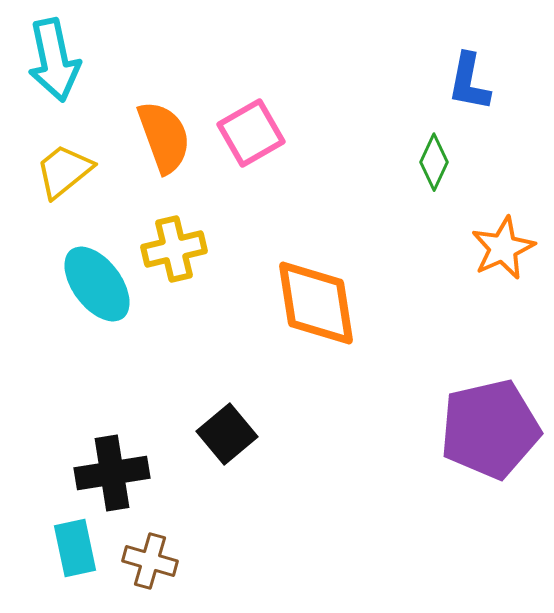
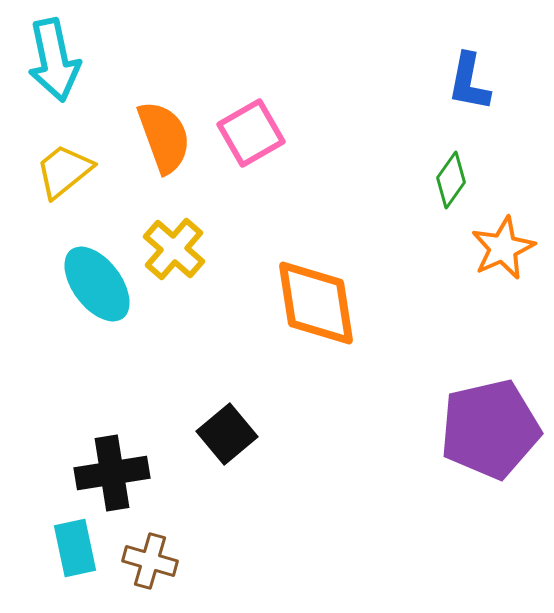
green diamond: moved 17 px right, 18 px down; rotated 10 degrees clockwise
yellow cross: rotated 36 degrees counterclockwise
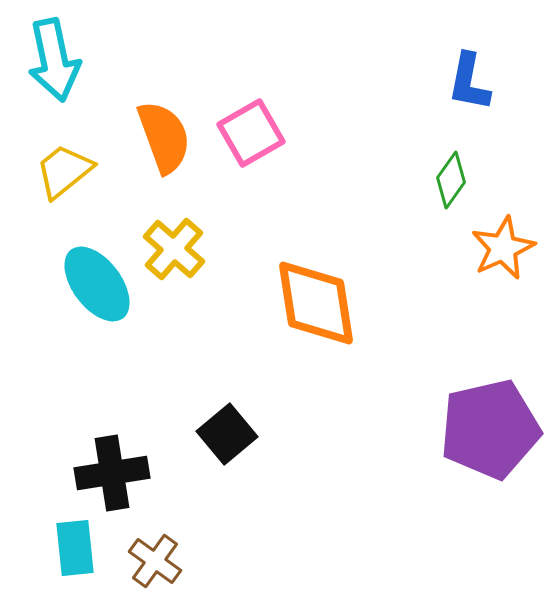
cyan rectangle: rotated 6 degrees clockwise
brown cross: moved 5 px right; rotated 20 degrees clockwise
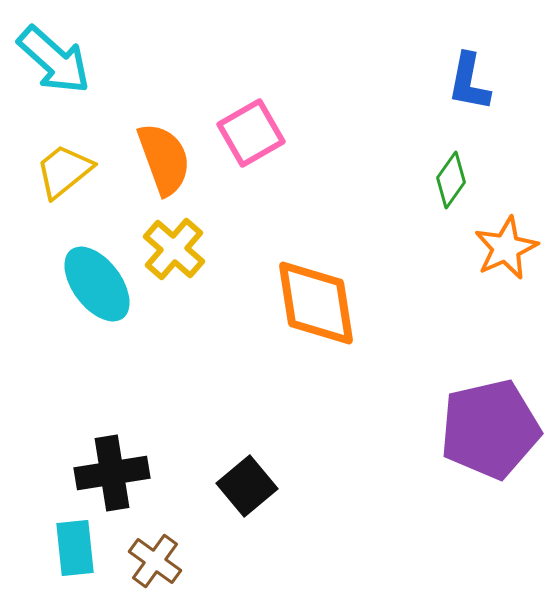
cyan arrow: rotated 36 degrees counterclockwise
orange semicircle: moved 22 px down
orange star: moved 3 px right
black square: moved 20 px right, 52 px down
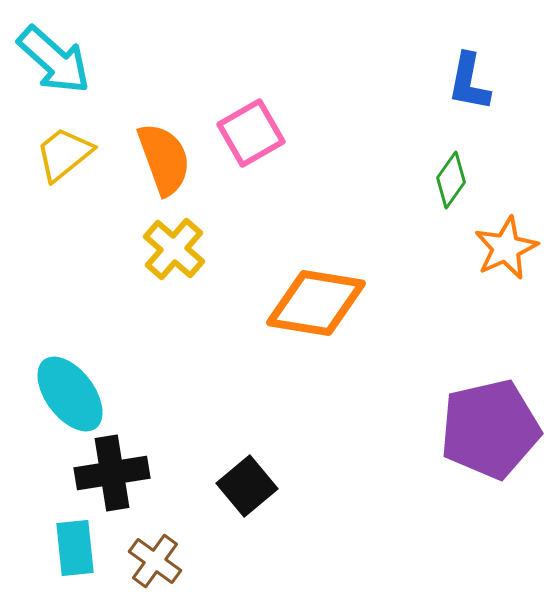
yellow trapezoid: moved 17 px up
cyan ellipse: moved 27 px left, 110 px down
orange diamond: rotated 72 degrees counterclockwise
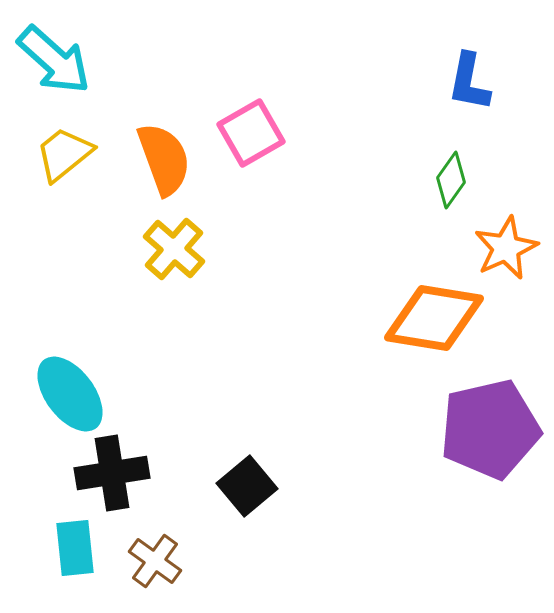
orange diamond: moved 118 px right, 15 px down
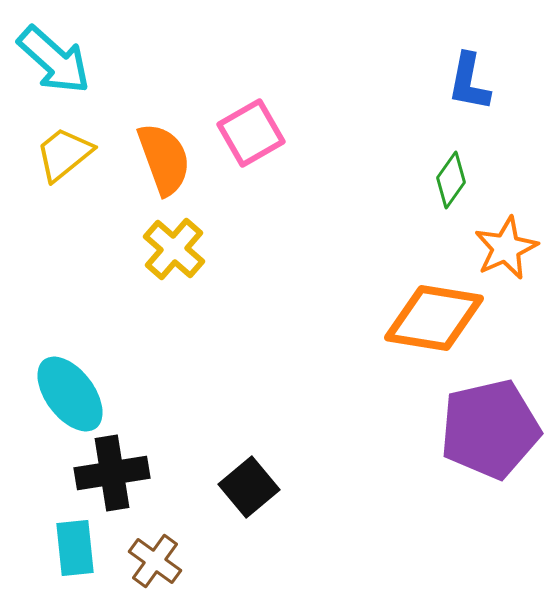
black square: moved 2 px right, 1 px down
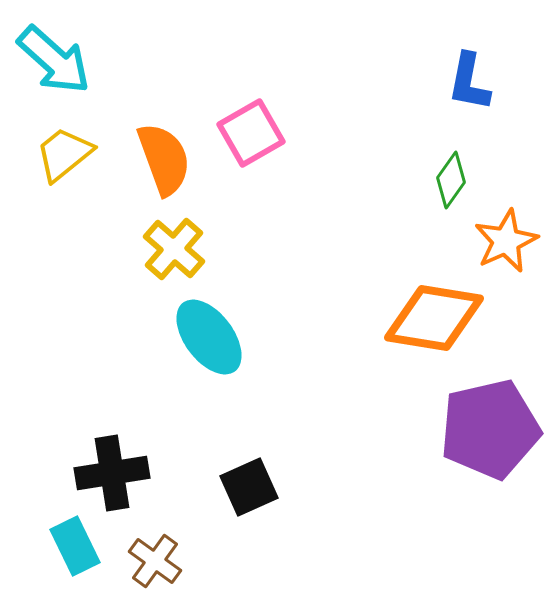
orange star: moved 7 px up
cyan ellipse: moved 139 px right, 57 px up
black square: rotated 16 degrees clockwise
cyan rectangle: moved 2 px up; rotated 20 degrees counterclockwise
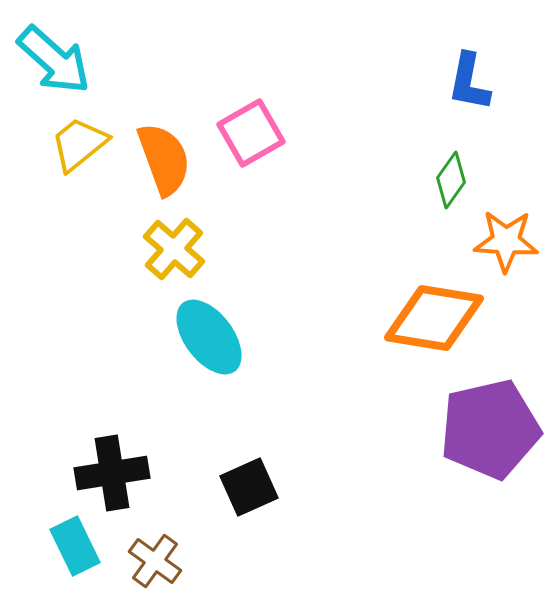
yellow trapezoid: moved 15 px right, 10 px up
orange star: rotated 28 degrees clockwise
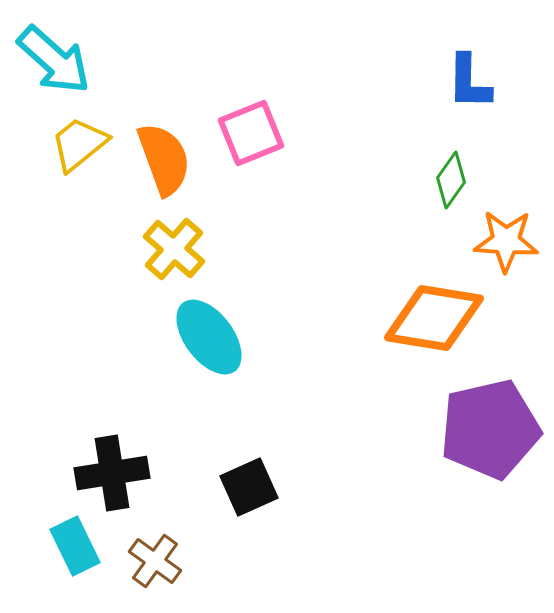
blue L-shape: rotated 10 degrees counterclockwise
pink square: rotated 8 degrees clockwise
